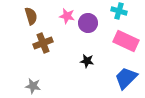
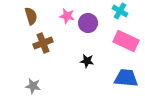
cyan cross: moved 1 px right; rotated 14 degrees clockwise
blue trapezoid: rotated 50 degrees clockwise
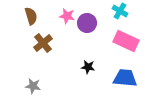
purple circle: moved 1 px left
brown cross: rotated 18 degrees counterclockwise
black star: moved 1 px right, 6 px down
blue trapezoid: moved 1 px left
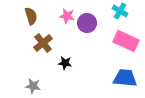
black star: moved 23 px left, 4 px up
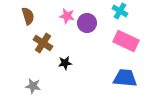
brown semicircle: moved 3 px left
brown cross: rotated 18 degrees counterclockwise
black star: rotated 16 degrees counterclockwise
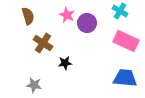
pink star: moved 1 px up; rotated 14 degrees clockwise
gray star: moved 1 px right, 1 px up
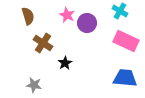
black star: rotated 24 degrees counterclockwise
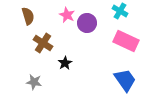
blue trapezoid: moved 2 px down; rotated 50 degrees clockwise
gray star: moved 3 px up
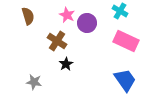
brown cross: moved 14 px right, 2 px up
black star: moved 1 px right, 1 px down
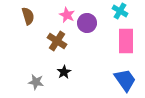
pink rectangle: rotated 65 degrees clockwise
black star: moved 2 px left, 8 px down
gray star: moved 2 px right
